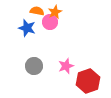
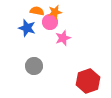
orange star: rotated 16 degrees clockwise
pink star: moved 3 px left, 28 px up
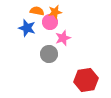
gray circle: moved 15 px right, 12 px up
red hexagon: moved 2 px left, 1 px up; rotated 10 degrees clockwise
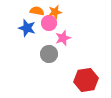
pink circle: moved 1 px left, 1 px down
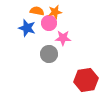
pink star: rotated 21 degrees clockwise
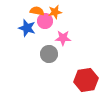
pink circle: moved 4 px left, 2 px up
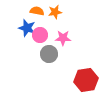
pink circle: moved 5 px left, 14 px down
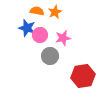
orange star: rotated 16 degrees counterclockwise
pink star: rotated 14 degrees counterclockwise
gray circle: moved 1 px right, 2 px down
red hexagon: moved 3 px left, 4 px up
